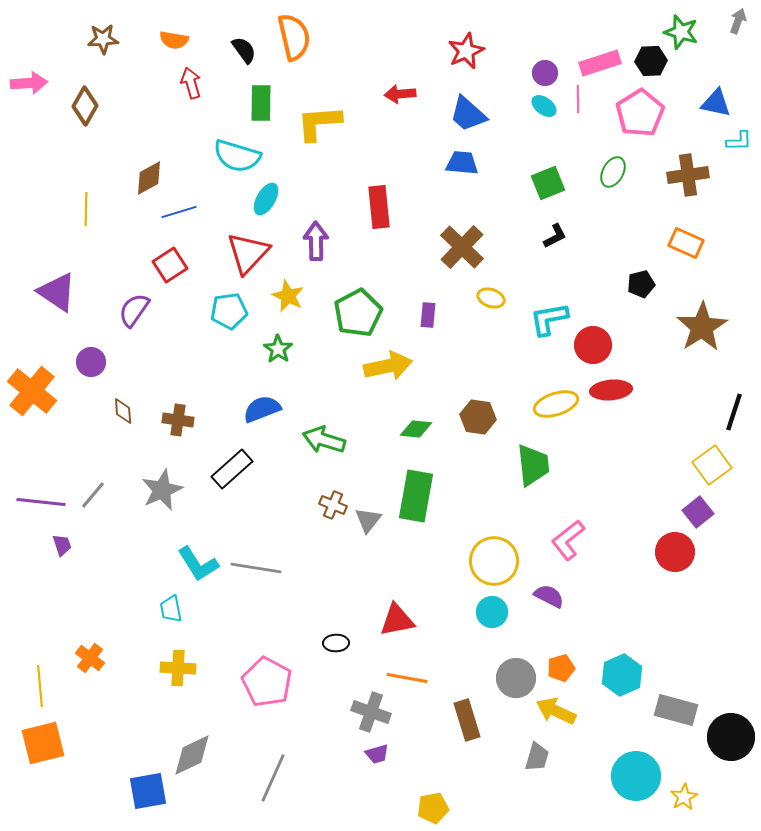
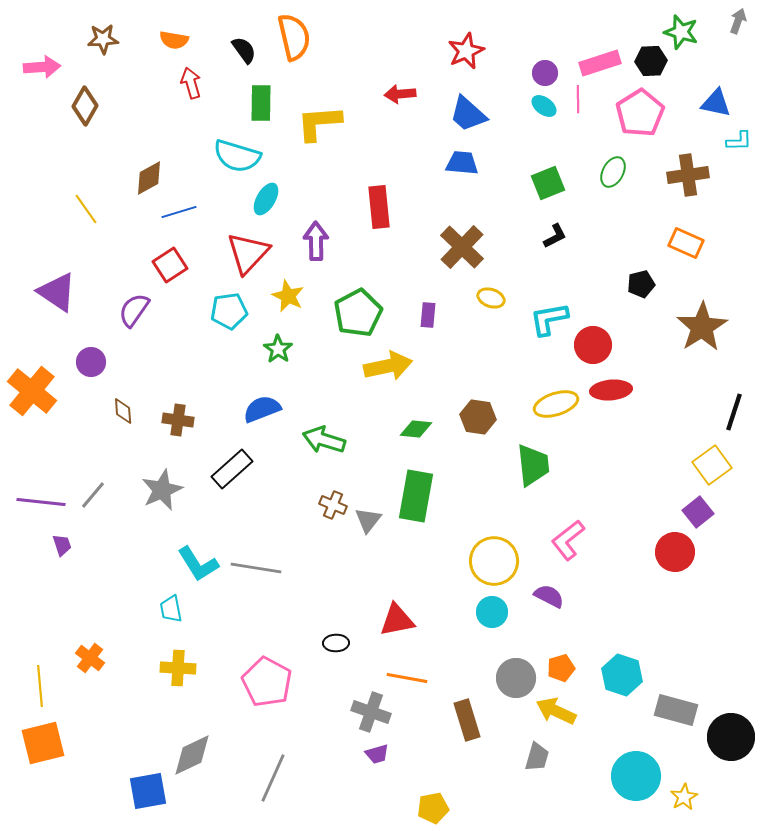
pink arrow at (29, 83): moved 13 px right, 16 px up
yellow line at (86, 209): rotated 36 degrees counterclockwise
cyan hexagon at (622, 675): rotated 18 degrees counterclockwise
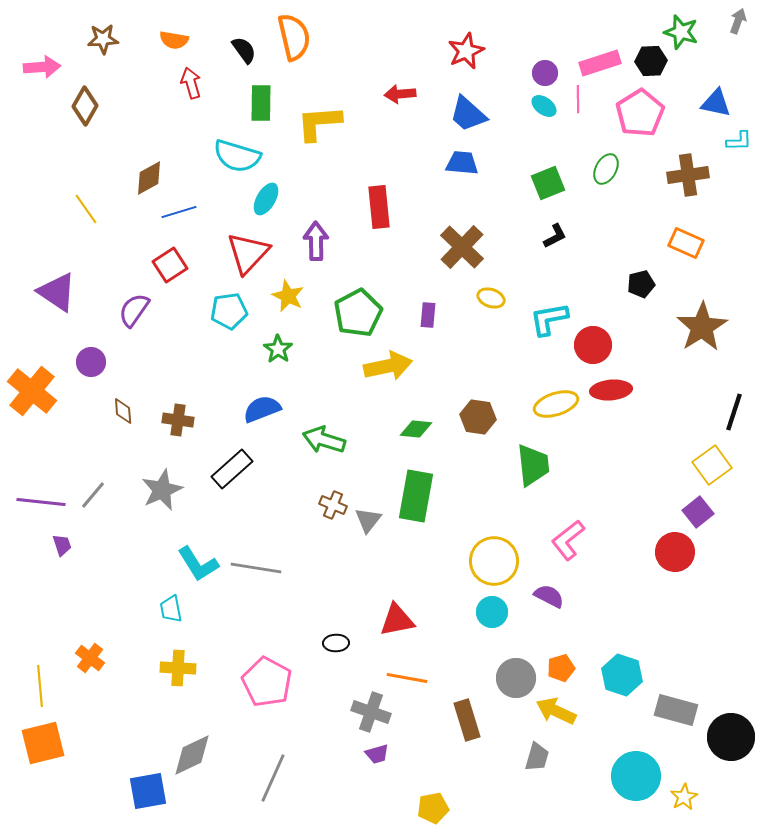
green ellipse at (613, 172): moved 7 px left, 3 px up
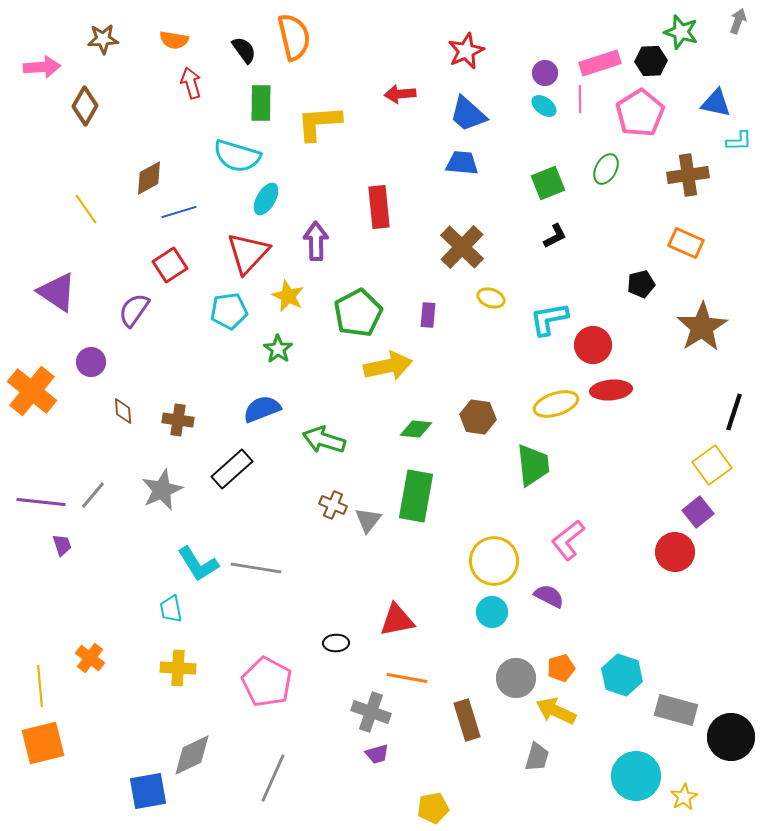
pink line at (578, 99): moved 2 px right
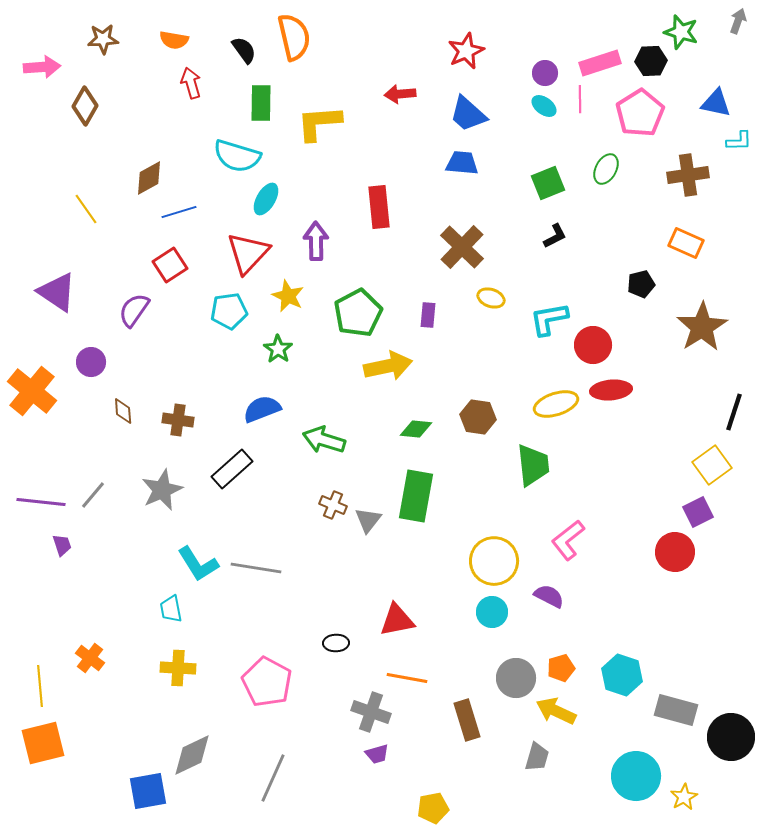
purple square at (698, 512): rotated 12 degrees clockwise
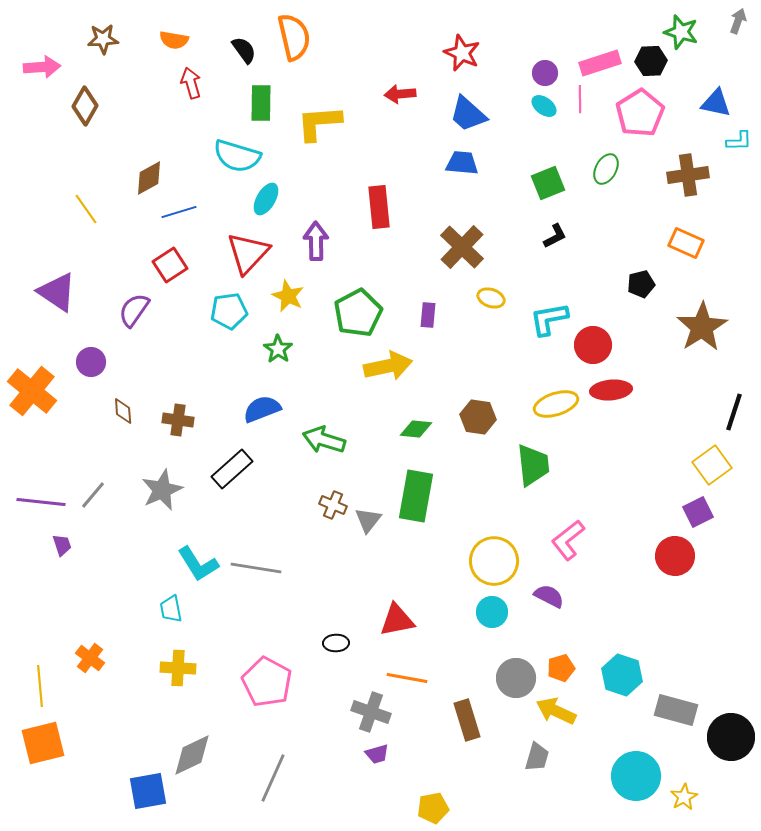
red star at (466, 51): moved 4 px left, 2 px down; rotated 24 degrees counterclockwise
red circle at (675, 552): moved 4 px down
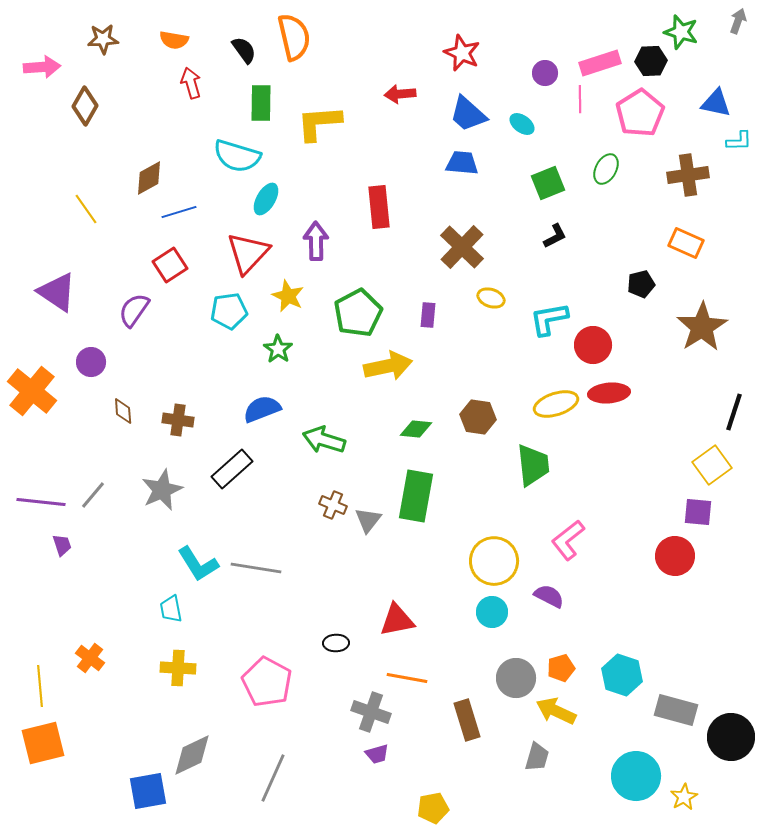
cyan ellipse at (544, 106): moved 22 px left, 18 px down
red ellipse at (611, 390): moved 2 px left, 3 px down
purple square at (698, 512): rotated 32 degrees clockwise
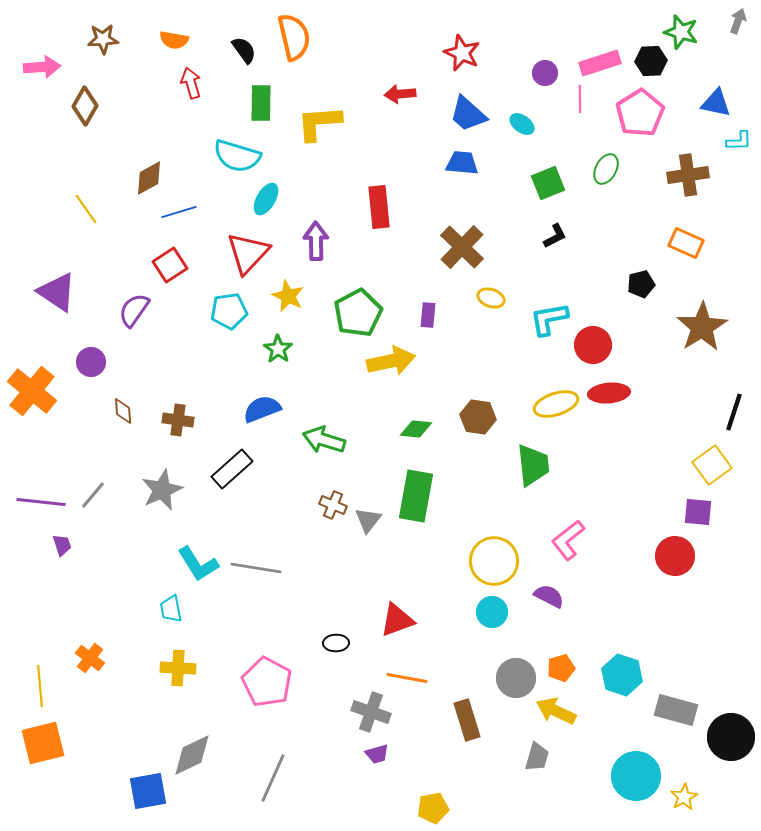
yellow arrow at (388, 366): moved 3 px right, 5 px up
red triangle at (397, 620): rotated 9 degrees counterclockwise
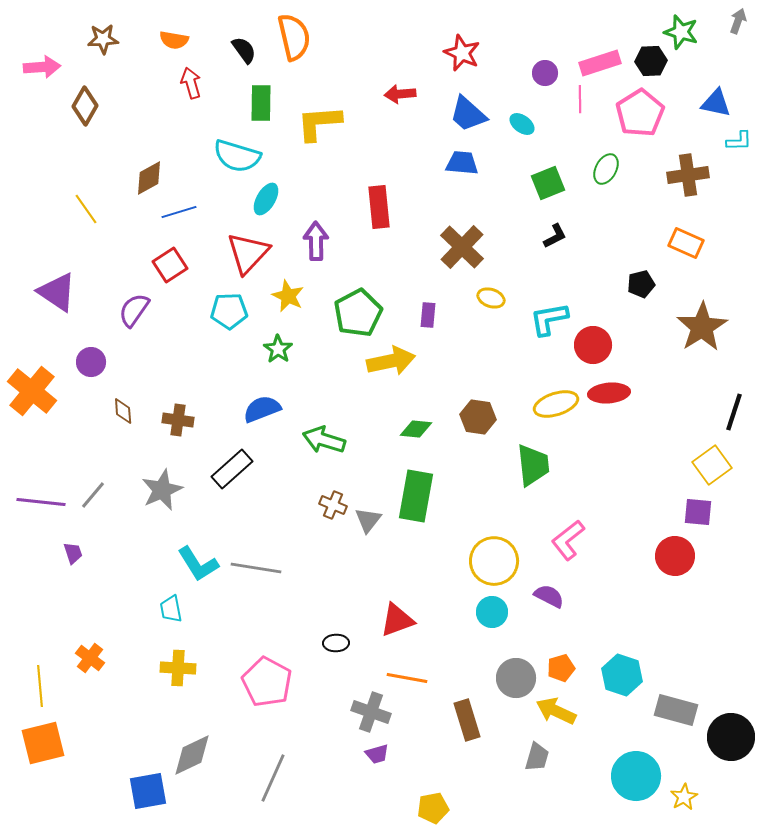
cyan pentagon at (229, 311): rotated 6 degrees clockwise
purple trapezoid at (62, 545): moved 11 px right, 8 px down
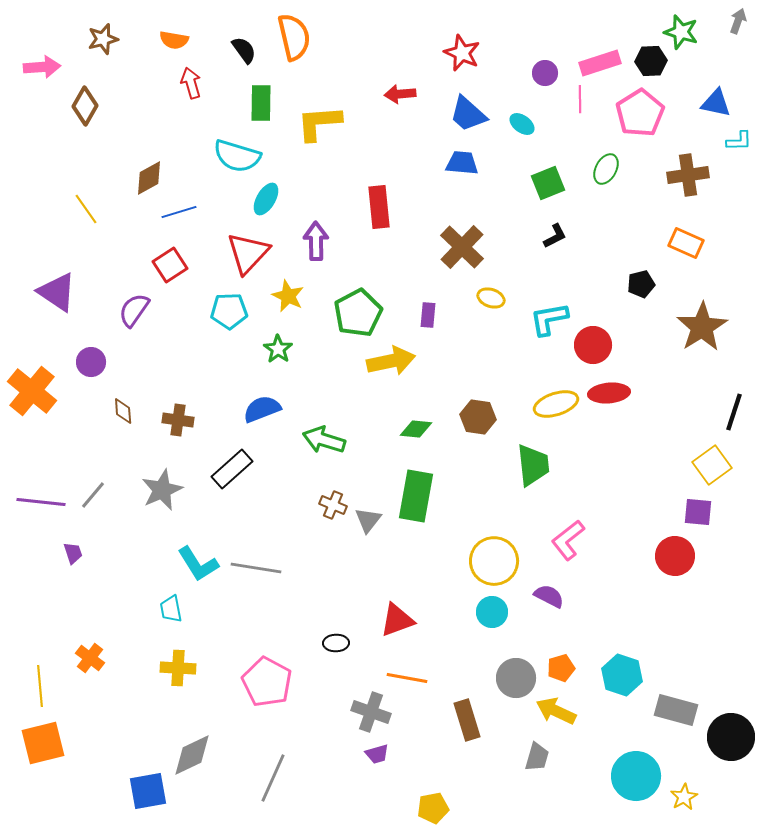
brown star at (103, 39): rotated 12 degrees counterclockwise
